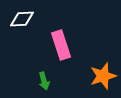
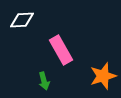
white diamond: moved 1 px down
pink rectangle: moved 5 px down; rotated 12 degrees counterclockwise
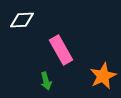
orange star: rotated 8 degrees counterclockwise
green arrow: moved 2 px right
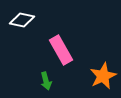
white diamond: rotated 15 degrees clockwise
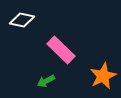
pink rectangle: rotated 16 degrees counterclockwise
green arrow: rotated 78 degrees clockwise
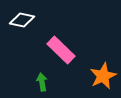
green arrow: moved 4 px left, 1 px down; rotated 108 degrees clockwise
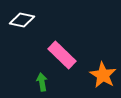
pink rectangle: moved 1 px right, 5 px down
orange star: moved 1 px up; rotated 16 degrees counterclockwise
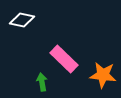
pink rectangle: moved 2 px right, 4 px down
orange star: rotated 24 degrees counterclockwise
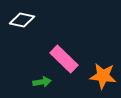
orange star: moved 1 px down
green arrow: rotated 90 degrees clockwise
